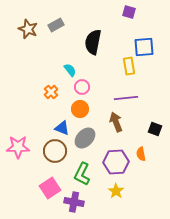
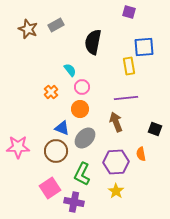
brown circle: moved 1 px right
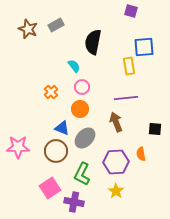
purple square: moved 2 px right, 1 px up
cyan semicircle: moved 4 px right, 4 px up
black square: rotated 16 degrees counterclockwise
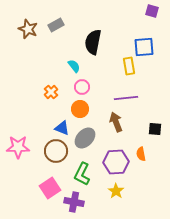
purple square: moved 21 px right
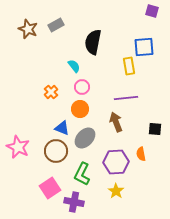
pink star: rotated 25 degrees clockwise
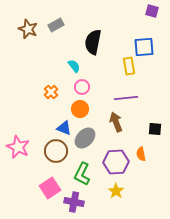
blue triangle: moved 2 px right
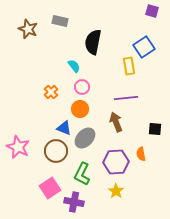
gray rectangle: moved 4 px right, 4 px up; rotated 42 degrees clockwise
blue square: rotated 30 degrees counterclockwise
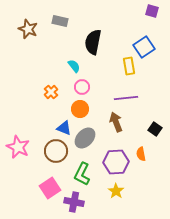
black square: rotated 32 degrees clockwise
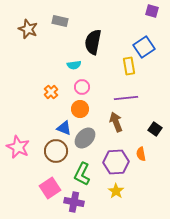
cyan semicircle: moved 1 px up; rotated 120 degrees clockwise
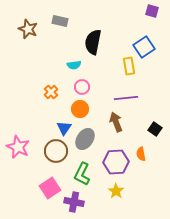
blue triangle: rotated 42 degrees clockwise
gray ellipse: moved 1 px down; rotated 10 degrees counterclockwise
